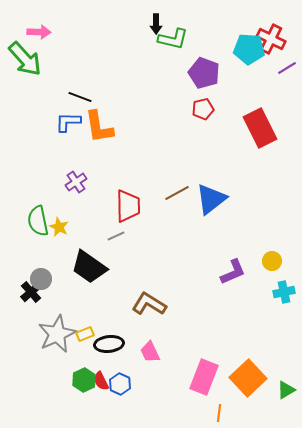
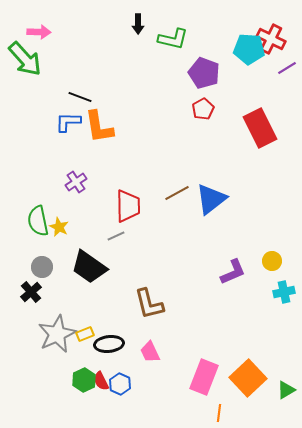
black arrow: moved 18 px left
red pentagon: rotated 15 degrees counterclockwise
gray circle: moved 1 px right, 12 px up
brown L-shape: rotated 136 degrees counterclockwise
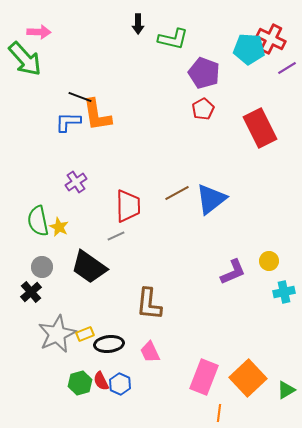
orange L-shape: moved 2 px left, 12 px up
yellow circle: moved 3 px left
brown L-shape: rotated 20 degrees clockwise
green hexagon: moved 4 px left, 3 px down; rotated 10 degrees clockwise
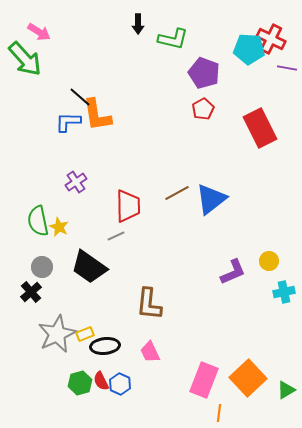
pink arrow: rotated 30 degrees clockwise
purple line: rotated 42 degrees clockwise
black line: rotated 20 degrees clockwise
black ellipse: moved 4 px left, 2 px down
pink rectangle: moved 3 px down
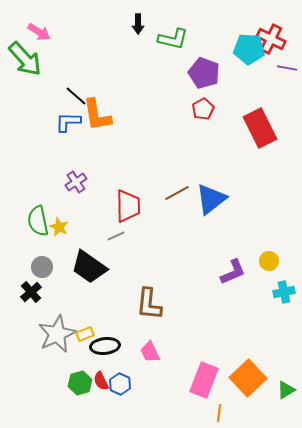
black line: moved 4 px left, 1 px up
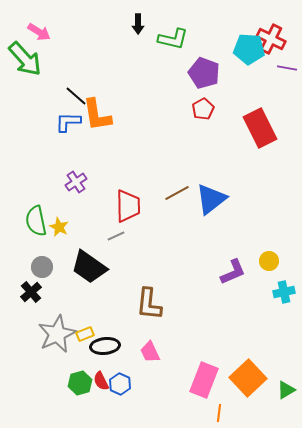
green semicircle: moved 2 px left
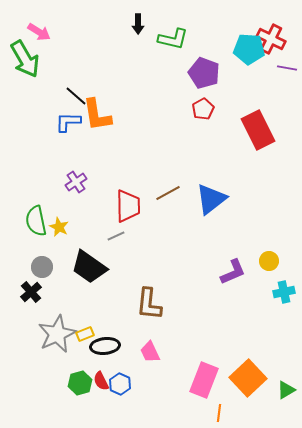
green arrow: rotated 12 degrees clockwise
red rectangle: moved 2 px left, 2 px down
brown line: moved 9 px left
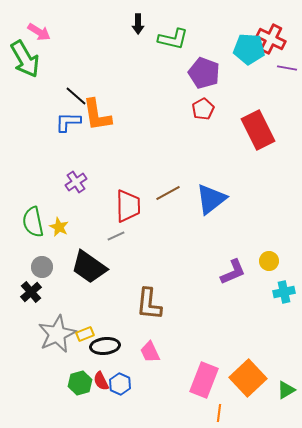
green semicircle: moved 3 px left, 1 px down
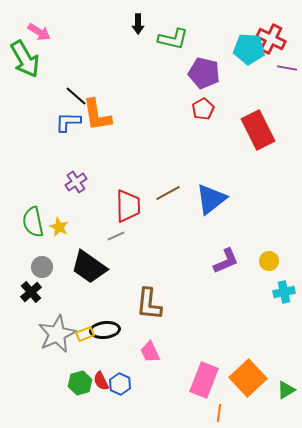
purple pentagon: rotated 8 degrees counterclockwise
purple L-shape: moved 7 px left, 11 px up
black ellipse: moved 16 px up
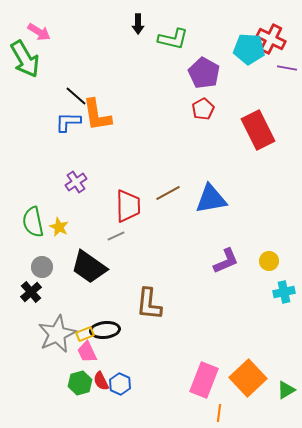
purple pentagon: rotated 16 degrees clockwise
blue triangle: rotated 28 degrees clockwise
pink trapezoid: moved 63 px left
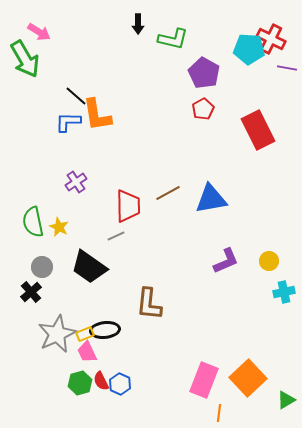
green triangle: moved 10 px down
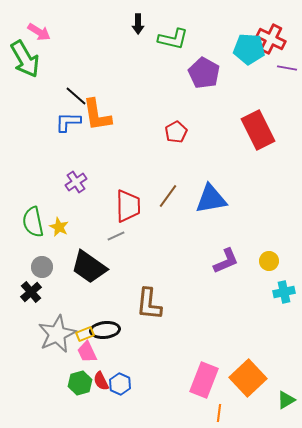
red pentagon: moved 27 px left, 23 px down
brown line: moved 3 px down; rotated 25 degrees counterclockwise
